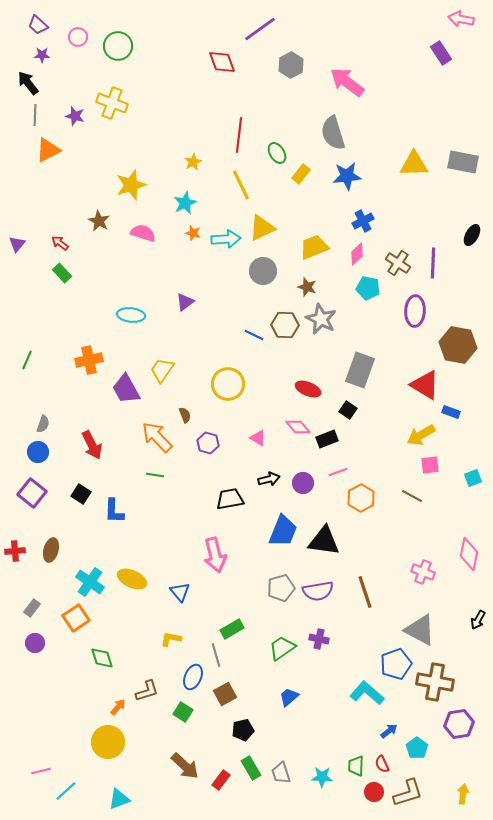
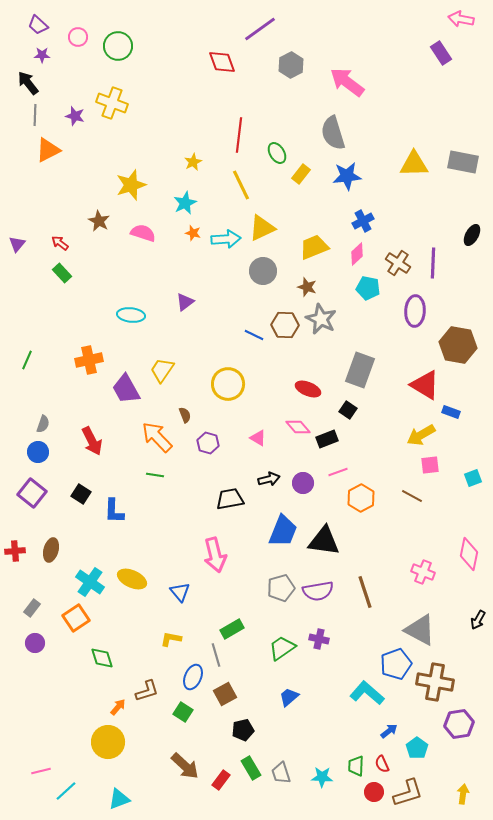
red arrow at (92, 445): moved 4 px up
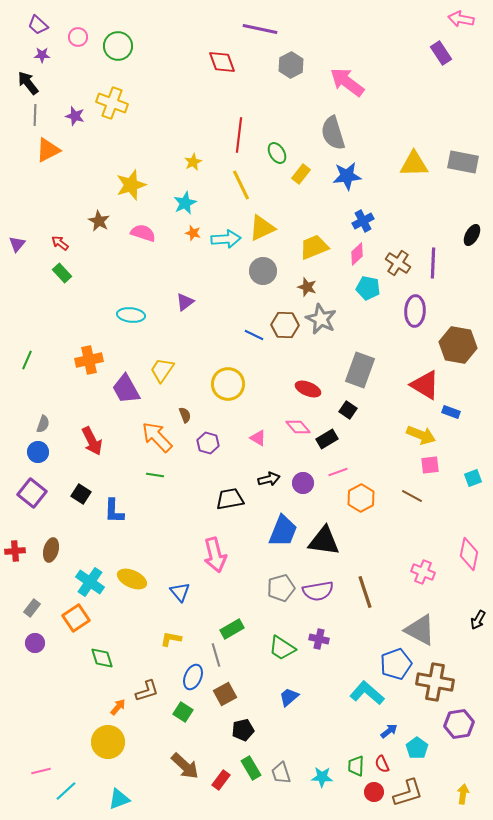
purple line at (260, 29): rotated 48 degrees clockwise
yellow arrow at (421, 435): rotated 128 degrees counterclockwise
black rectangle at (327, 439): rotated 10 degrees counterclockwise
green trapezoid at (282, 648): rotated 112 degrees counterclockwise
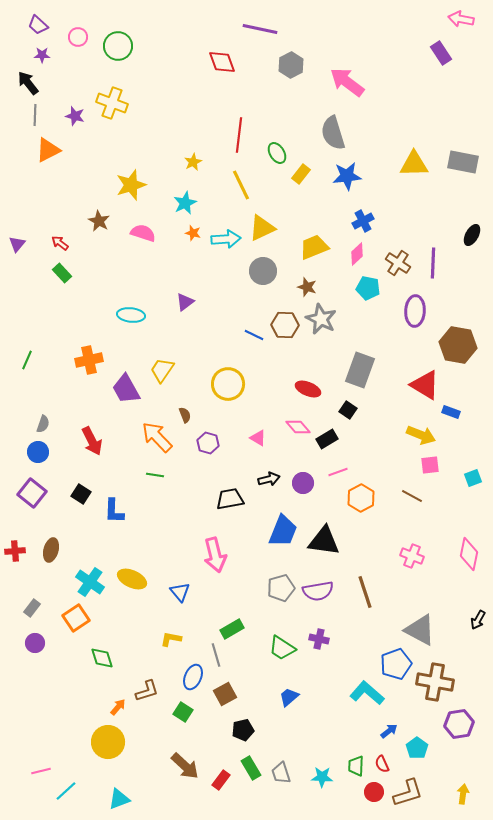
pink cross at (423, 572): moved 11 px left, 16 px up
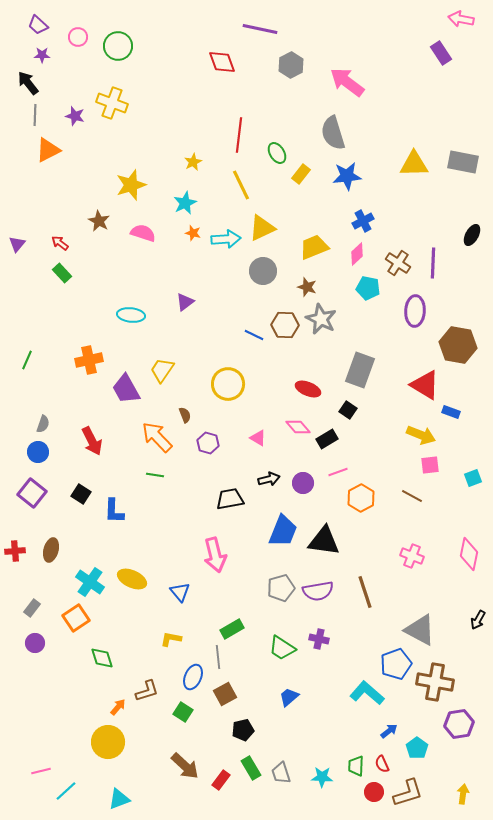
gray line at (216, 655): moved 2 px right, 2 px down; rotated 10 degrees clockwise
